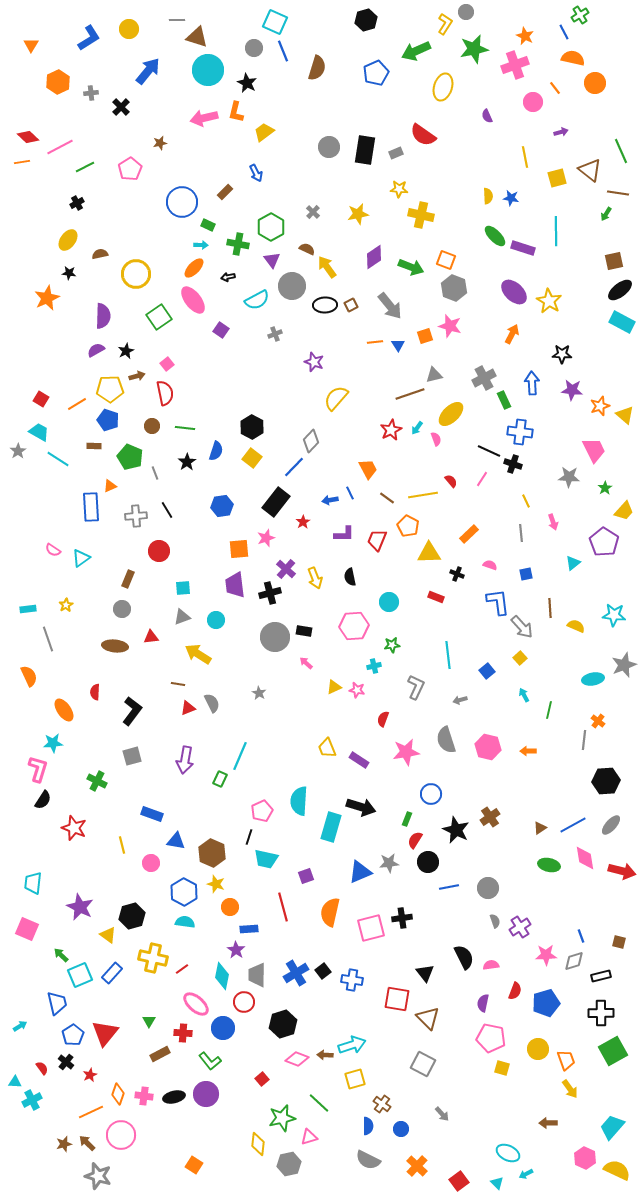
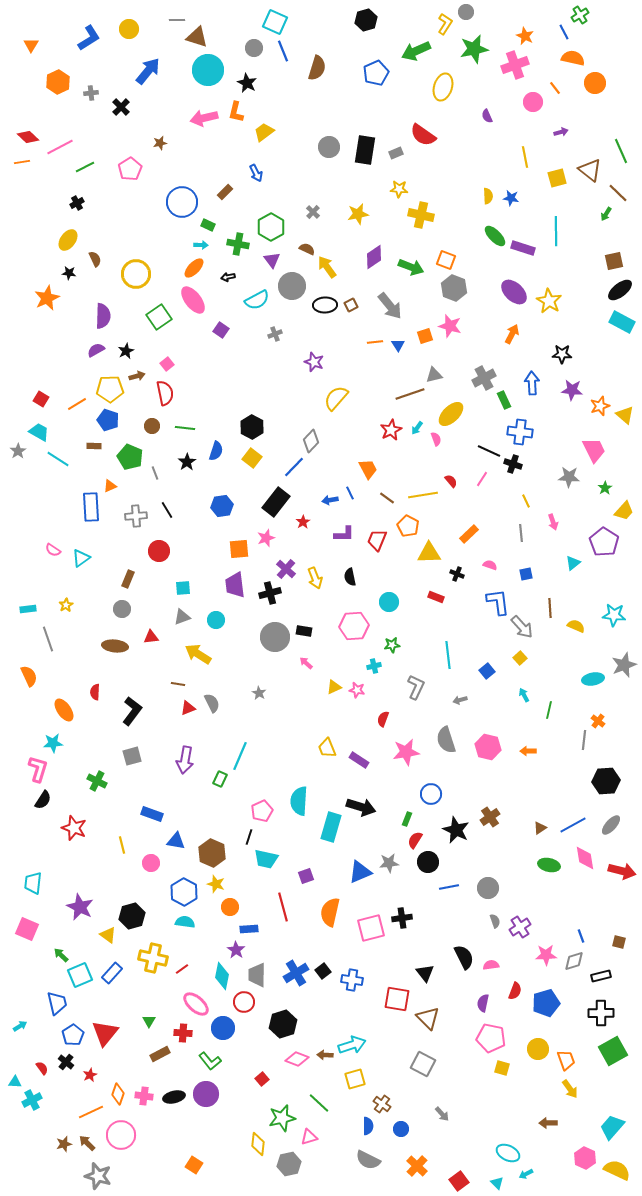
brown line at (618, 193): rotated 35 degrees clockwise
brown semicircle at (100, 254): moved 5 px left, 5 px down; rotated 77 degrees clockwise
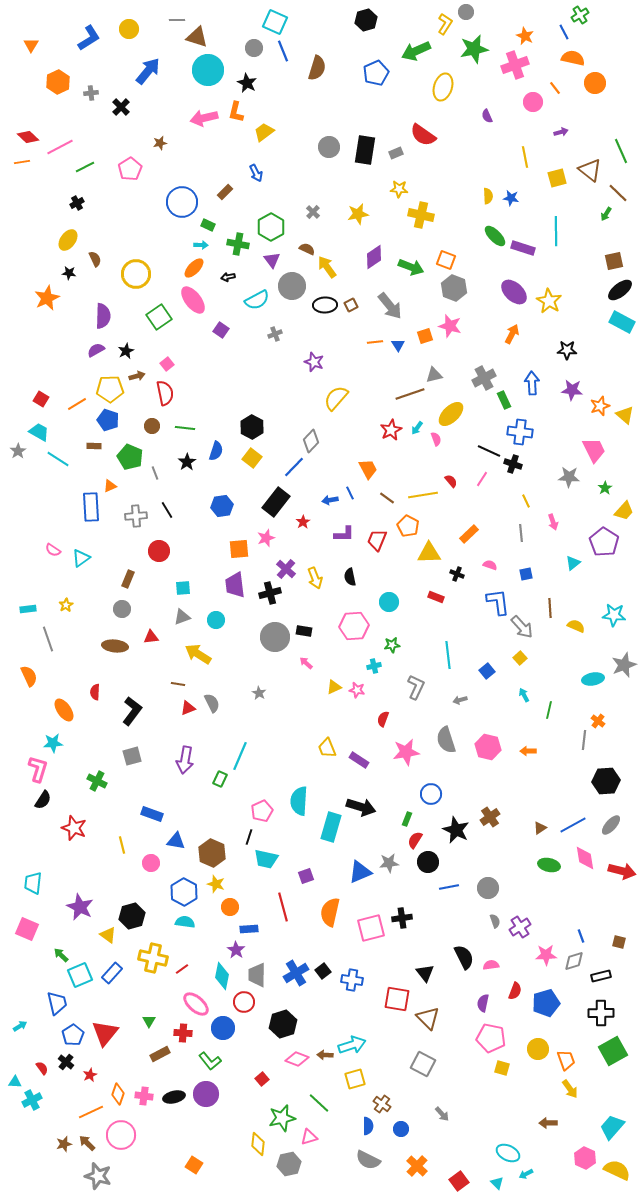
black star at (562, 354): moved 5 px right, 4 px up
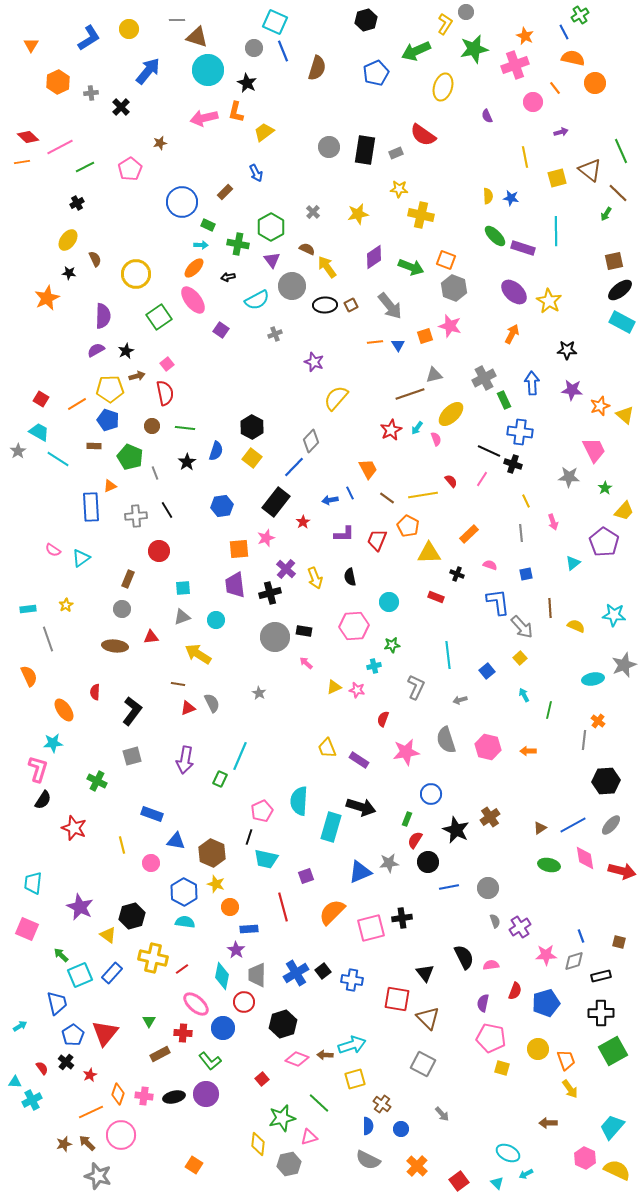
orange semicircle at (330, 912): moved 2 px right; rotated 32 degrees clockwise
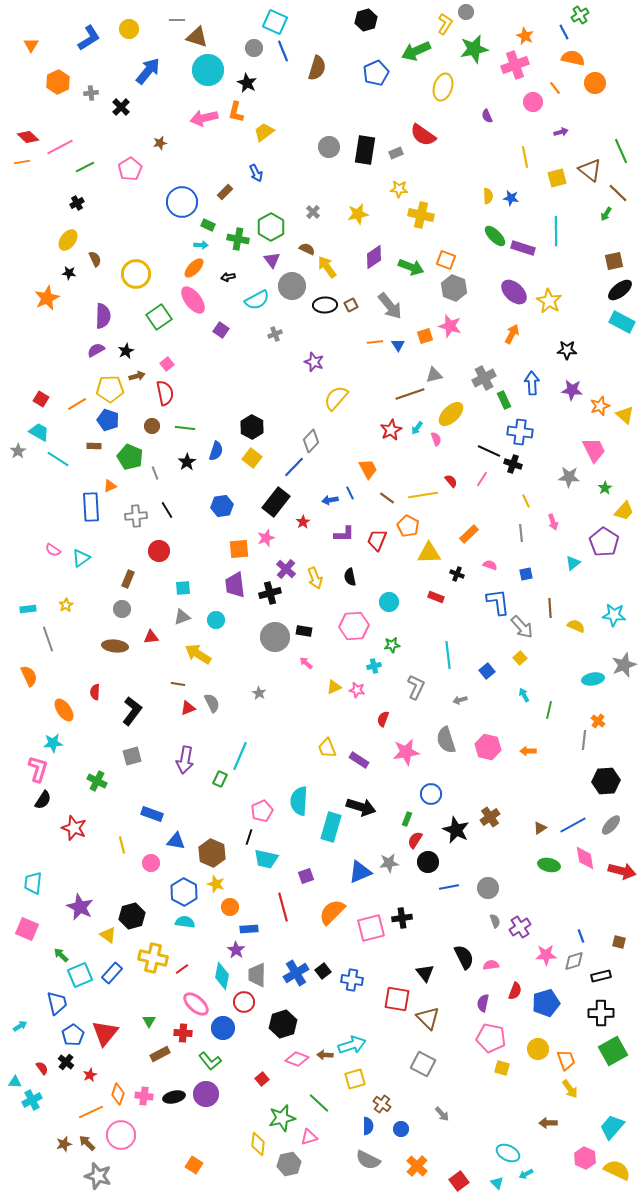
green cross at (238, 244): moved 5 px up
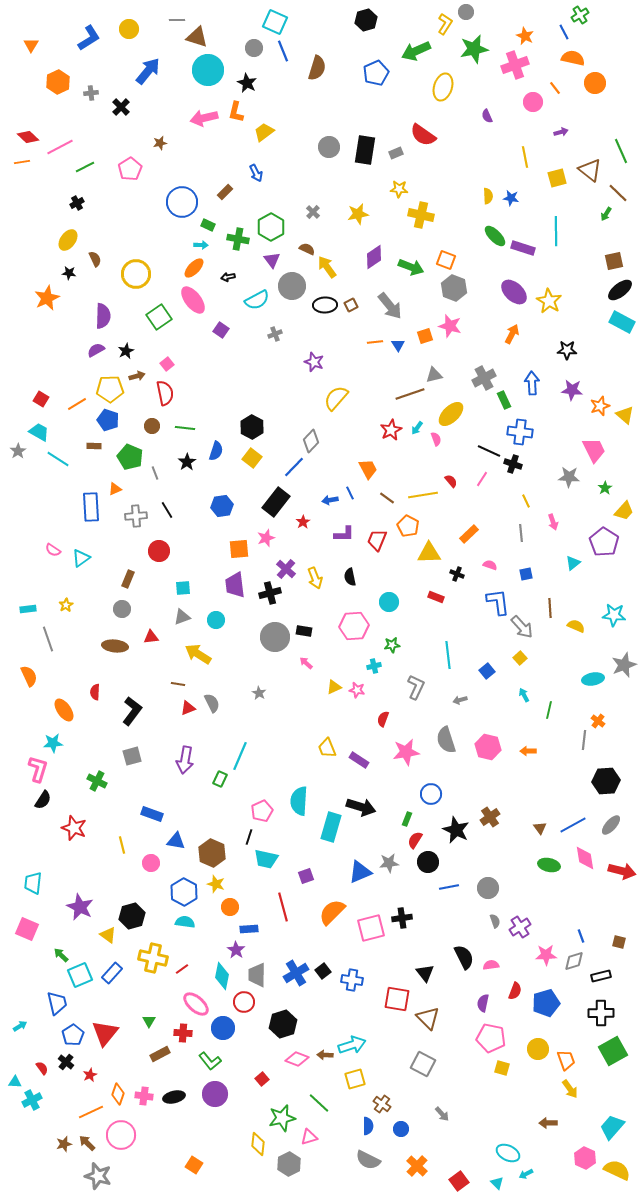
orange triangle at (110, 486): moved 5 px right, 3 px down
brown triangle at (540, 828): rotated 32 degrees counterclockwise
purple circle at (206, 1094): moved 9 px right
gray hexagon at (289, 1164): rotated 15 degrees counterclockwise
